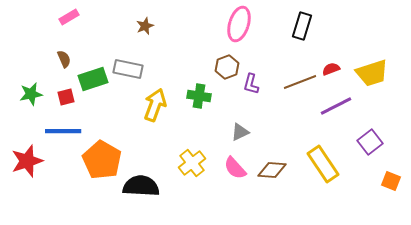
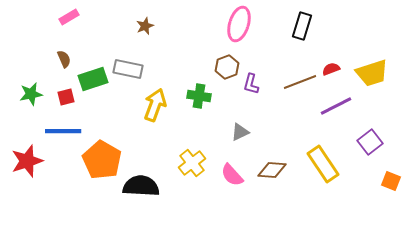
pink semicircle: moved 3 px left, 7 px down
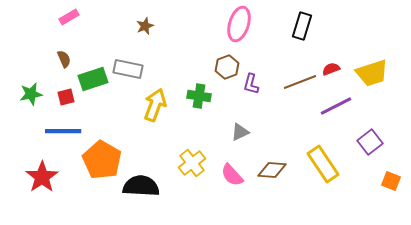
red star: moved 15 px right, 16 px down; rotated 16 degrees counterclockwise
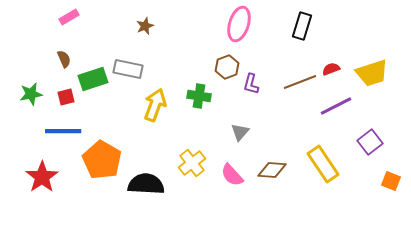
gray triangle: rotated 24 degrees counterclockwise
black semicircle: moved 5 px right, 2 px up
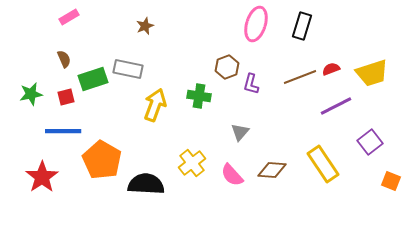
pink ellipse: moved 17 px right
brown line: moved 5 px up
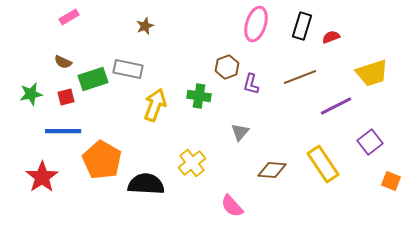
brown semicircle: moved 1 px left, 3 px down; rotated 138 degrees clockwise
red semicircle: moved 32 px up
pink semicircle: moved 31 px down
